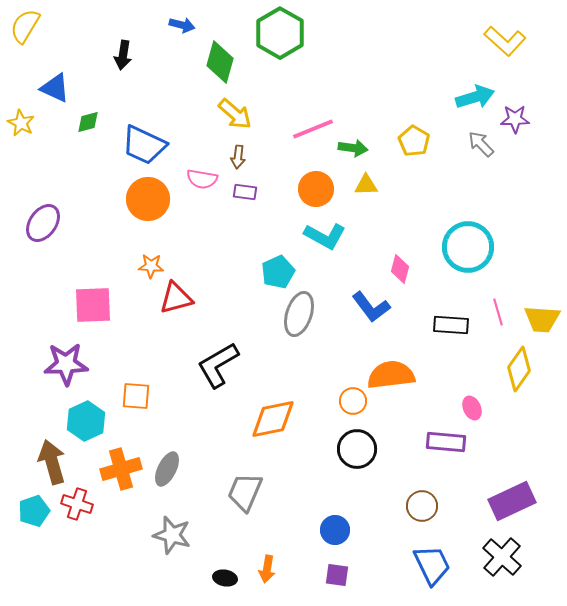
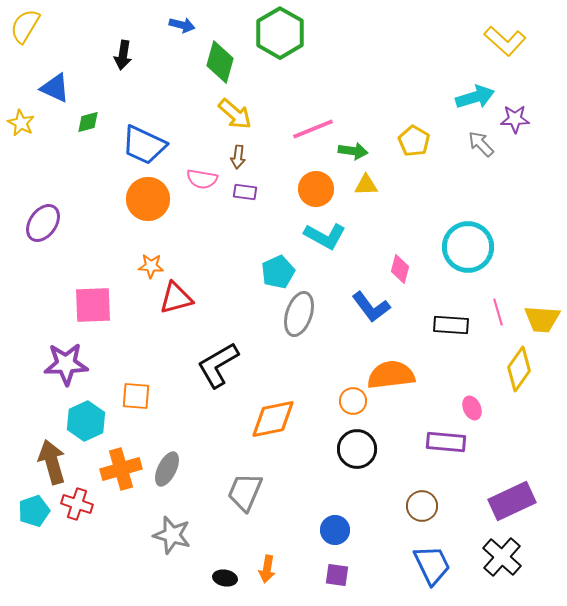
green arrow at (353, 148): moved 3 px down
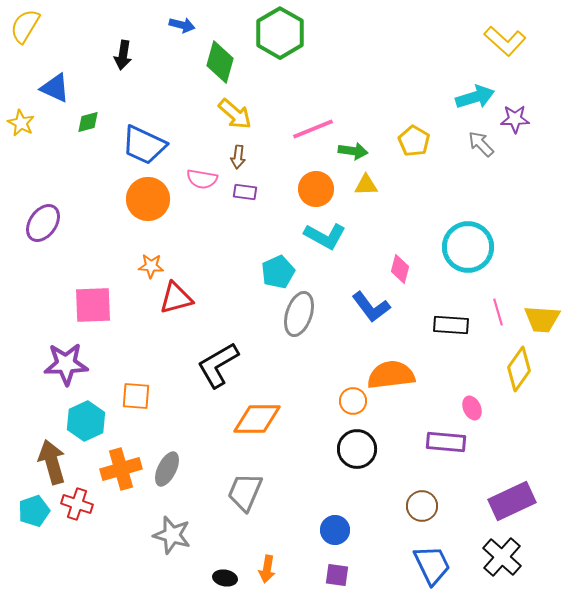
orange diamond at (273, 419): moved 16 px left; rotated 12 degrees clockwise
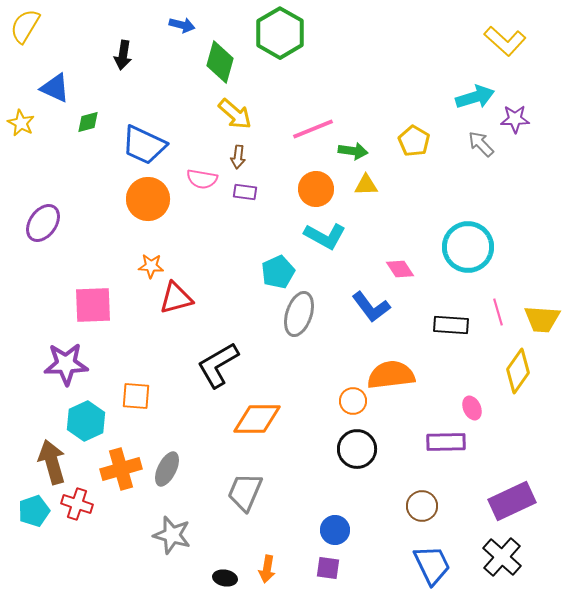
pink diamond at (400, 269): rotated 48 degrees counterclockwise
yellow diamond at (519, 369): moved 1 px left, 2 px down
purple rectangle at (446, 442): rotated 6 degrees counterclockwise
purple square at (337, 575): moved 9 px left, 7 px up
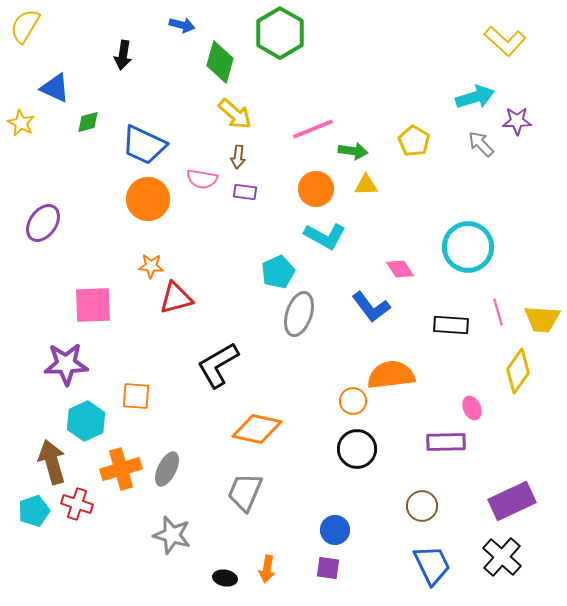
purple star at (515, 119): moved 2 px right, 2 px down
orange diamond at (257, 419): moved 10 px down; rotated 12 degrees clockwise
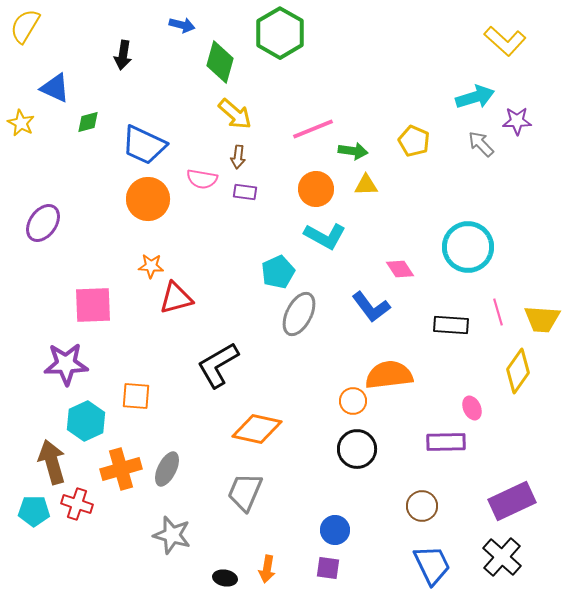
yellow pentagon at (414, 141): rotated 8 degrees counterclockwise
gray ellipse at (299, 314): rotated 9 degrees clockwise
orange semicircle at (391, 375): moved 2 px left
cyan pentagon at (34, 511): rotated 20 degrees clockwise
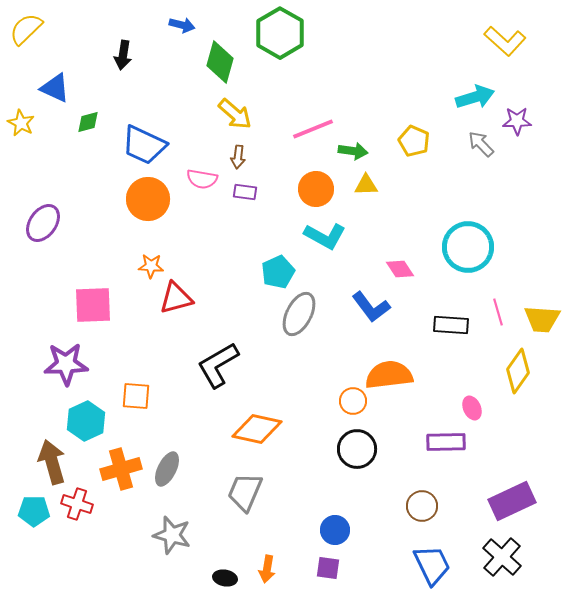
yellow semicircle at (25, 26): moved 1 px right, 3 px down; rotated 15 degrees clockwise
